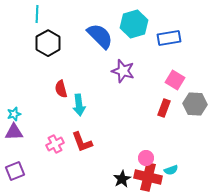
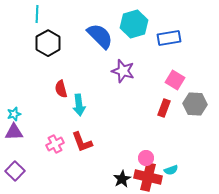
purple square: rotated 24 degrees counterclockwise
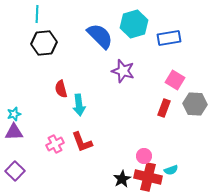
black hexagon: moved 4 px left; rotated 25 degrees clockwise
pink circle: moved 2 px left, 2 px up
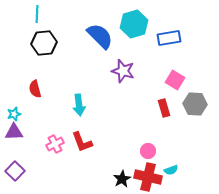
red semicircle: moved 26 px left
red rectangle: rotated 36 degrees counterclockwise
pink circle: moved 4 px right, 5 px up
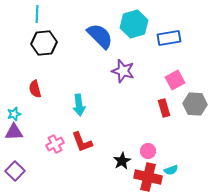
pink square: rotated 30 degrees clockwise
black star: moved 18 px up
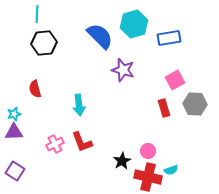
purple star: moved 1 px up
purple square: rotated 12 degrees counterclockwise
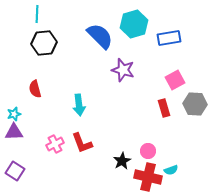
red L-shape: moved 1 px down
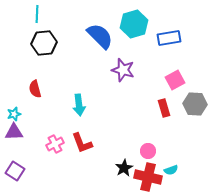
black star: moved 2 px right, 7 px down
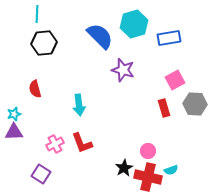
purple square: moved 26 px right, 3 px down
